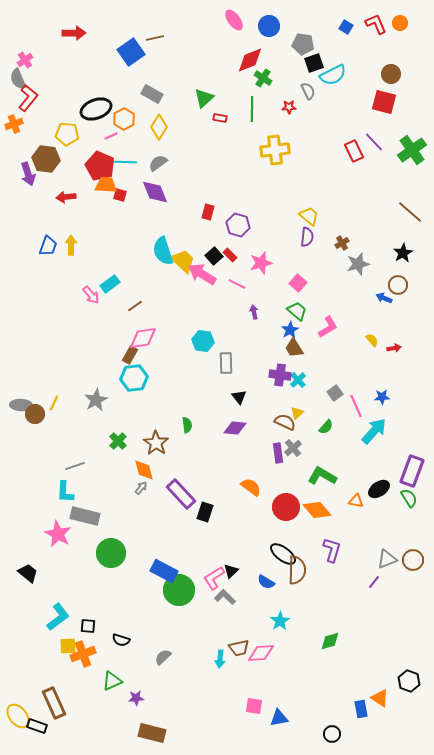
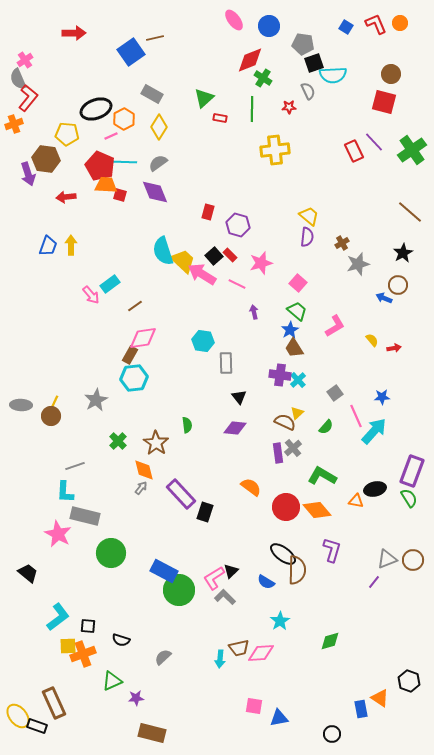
cyan semicircle at (333, 75): rotated 24 degrees clockwise
pink L-shape at (328, 327): moved 7 px right, 1 px up
pink line at (356, 406): moved 10 px down
brown circle at (35, 414): moved 16 px right, 2 px down
black ellipse at (379, 489): moved 4 px left; rotated 20 degrees clockwise
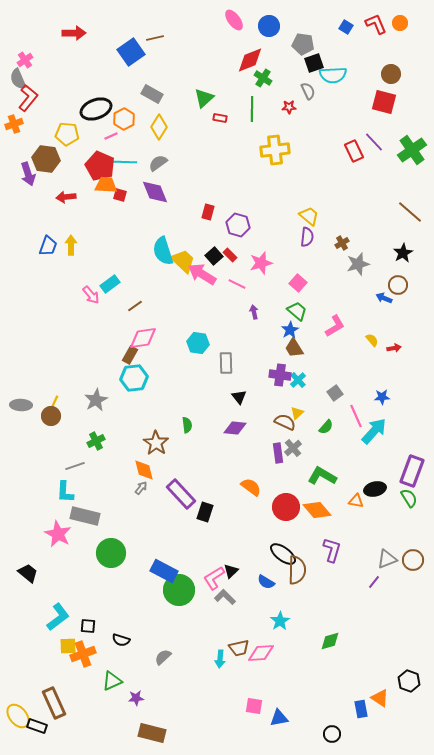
cyan hexagon at (203, 341): moved 5 px left, 2 px down
green cross at (118, 441): moved 22 px left; rotated 18 degrees clockwise
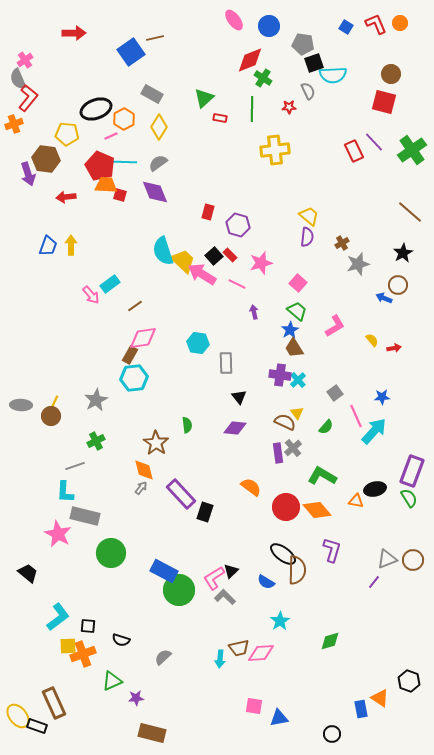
yellow triangle at (297, 413): rotated 24 degrees counterclockwise
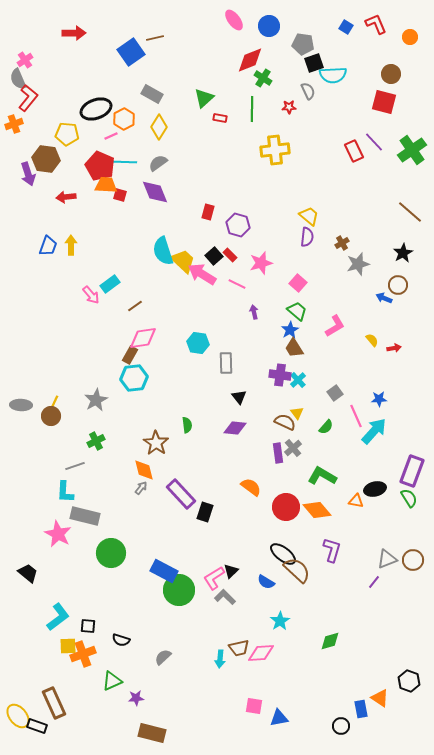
orange circle at (400, 23): moved 10 px right, 14 px down
blue star at (382, 397): moved 3 px left, 2 px down
brown semicircle at (297, 570): rotated 48 degrees counterclockwise
black circle at (332, 734): moved 9 px right, 8 px up
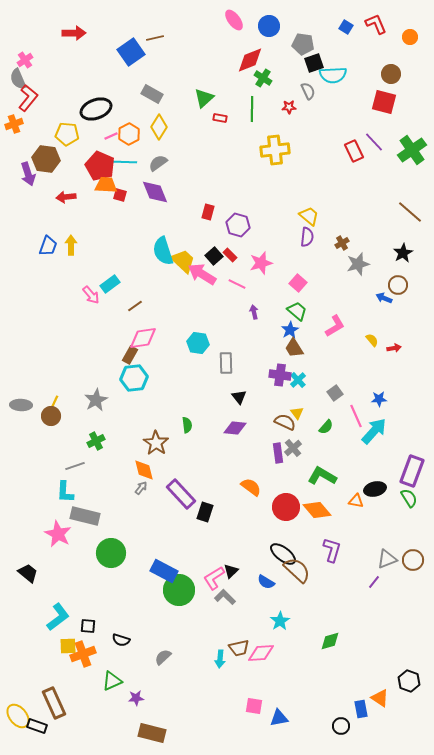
orange hexagon at (124, 119): moved 5 px right, 15 px down
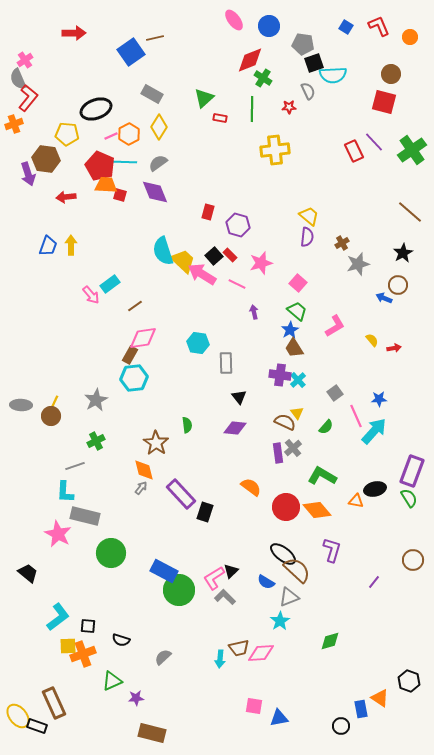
red L-shape at (376, 24): moved 3 px right, 2 px down
gray triangle at (387, 559): moved 98 px left, 38 px down
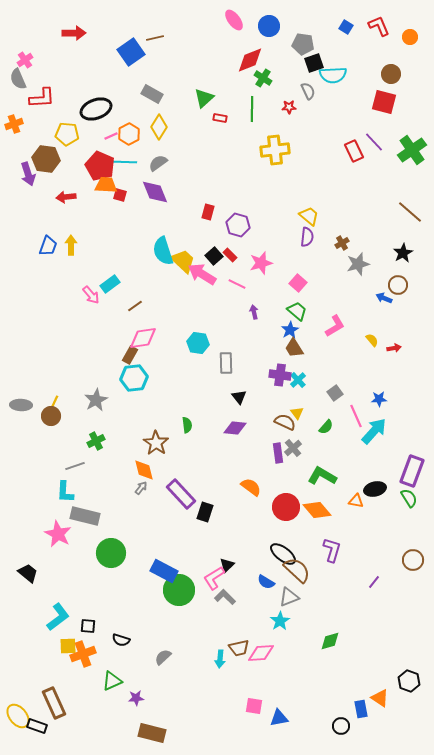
red L-shape at (28, 98): moved 14 px right; rotated 48 degrees clockwise
black triangle at (231, 571): moved 4 px left, 6 px up
